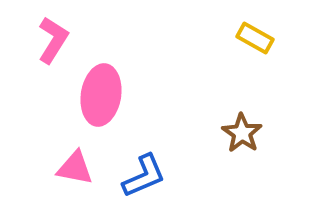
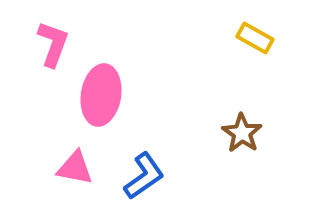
pink L-shape: moved 4 px down; rotated 12 degrees counterclockwise
blue L-shape: rotated 12 degrees counterclockwise
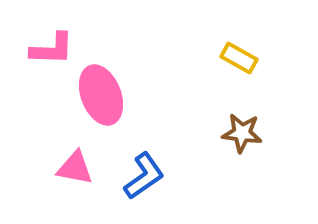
yellow rectangle: moved 16 px left, 20 px down
pink L-shape: moved 1 px left, 5 px down; rotated 72 degrees clockwise
pink ellipse: rotated 30 degrees counterclockwise
brown star: rotated 27 degrees counterclockwise
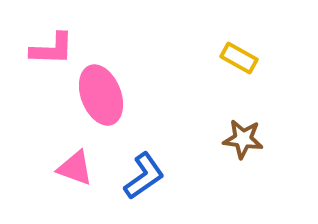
brown star: moved 1 px right, 6 px down
pink triangle: rotated 9 degrees clockwise
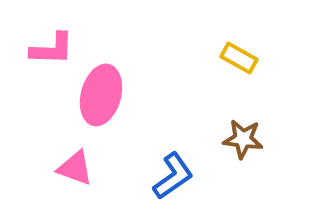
pink ellipse: rotated 36 degrees clockwise
blue L-shape: moved 29 px right
